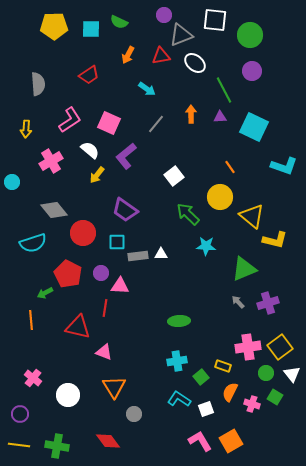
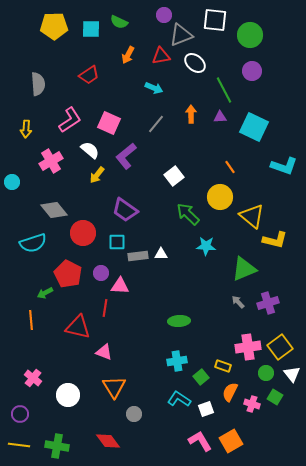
cyan arrow at (147, 89): moved 7 px right, 1 px up; rotated 12 degrees counterclockwise
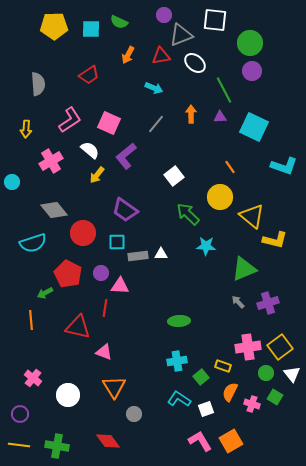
green circle at (250, 35): moved 8 px down
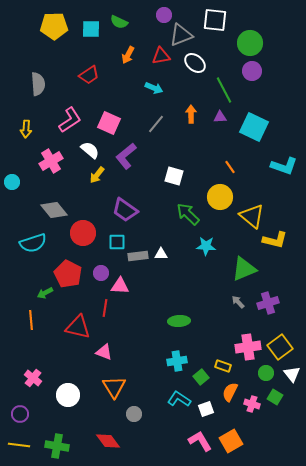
white square at (174, 176): rotated 36 degrees counterclockwise
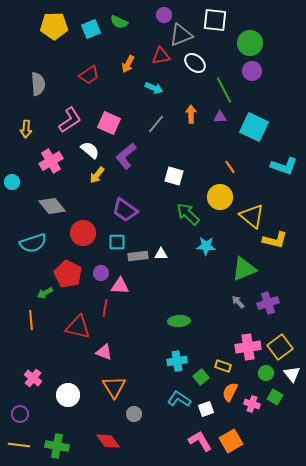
cyan square at (91, 29): rotated 24 degrees counterclockwise
orange arrow at (128, 55): moved 9 px down
gray diamond at (54, 210): moved 2 px left, 4 px up
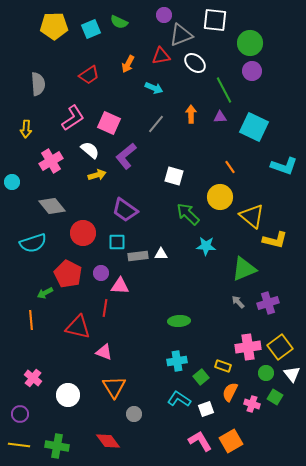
pink L-shape at (70, 120): moved 3 px right, 2 px up
yellow arrow at (97, 175): rotated 144 degrees counterclockwise
